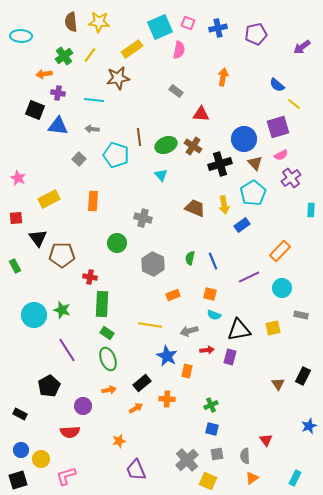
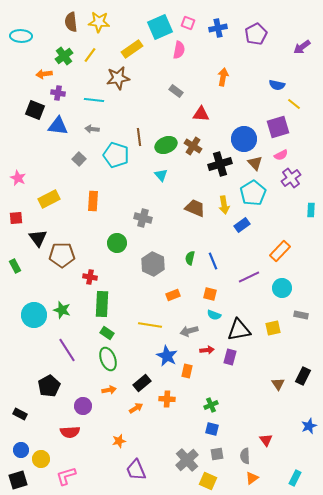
purple pentagon at (256, 34): rotated 15 degrees counterclockwise
blue semicircle at (277, 85): rotated 28 degrees counterclockwise
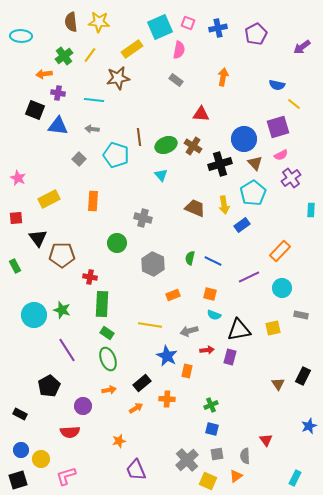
gray rectangle at (176, 91): moved 11 px up
blue line at (213, 261): rotated 42 degrees counterclockwise
orange triangle at (252, 478): moved 16 px left, 2 px up
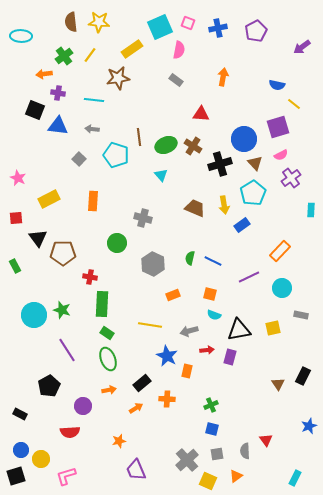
purple pentagon at (256, 34): moved 3 px up
brown pentagon at (62, 255): moved 1 px right, 2 px up
gray semicircle at (245, 456): moved 5 px up
black square at (18, 480): moved 2 px left, 4 px up
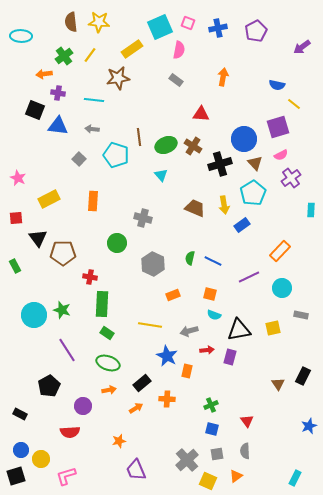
green ellipse at (108, 359): moved 4 px down; rotated 50 degrees counterclockwise
red triangle at (266, 440): moved 19 px left, 19 px up
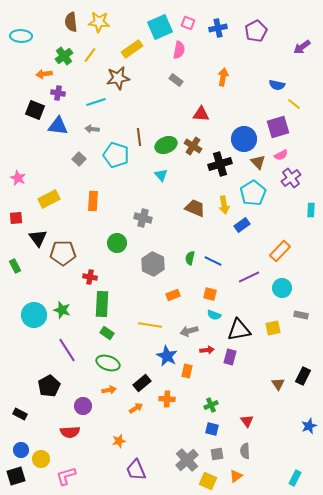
cyan line at (94, 100): moved 2 px right, 2 px down; rotated 24 degrees counterclockwise
brown triangle at (255, 163): moved 3 px right, 1 px up
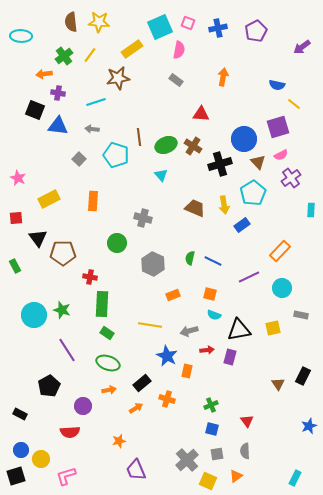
orange cross at (167, 399): rotated 14 degrees clockwise
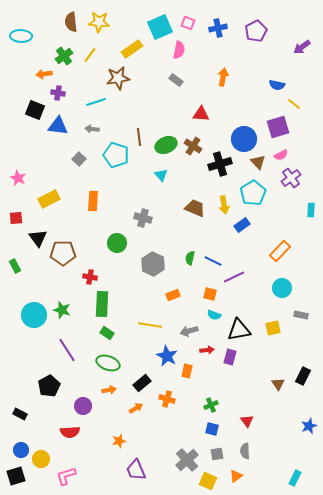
purple line at (249, 277): moved 15 px left
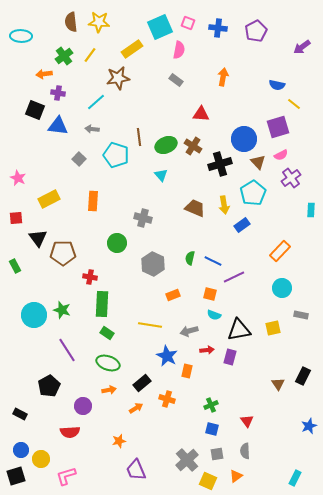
blue cross at (218, 28): rotated 18 degrees clockwise
cyan line at (96, 102): rotated 24 degrees counterclockwise
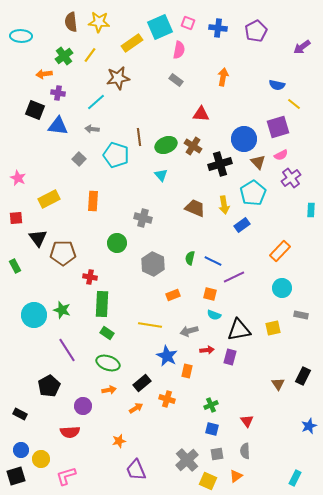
yellow rectangle at (132, 49): moved 6 px up
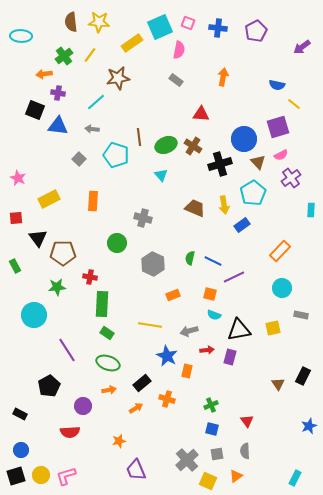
green star at (62, 310): moved 5 px left, 23 px up; rotated 24 degrees counterclockwise
yellow circle at (41, 459): moved 16 px down
